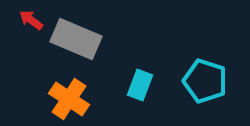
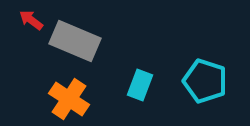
gray rectangle: moved 1 px left, 2 px down
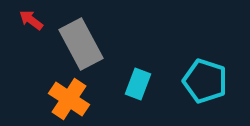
gray rectangle: moved 6 px right, 3 px down; rotated 39 degrees clockwise
cyan rectangle: moved 2 px left, 1 px up
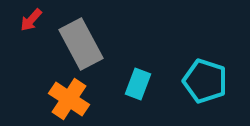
red arrow: rotated 85 degrees counterclockwise
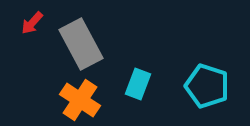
red arrow: moved 1 px right, 3 px down
cyan pentagon: moved 2 px right, 5 px down
orange cross: moved 11 px right, 1 px down
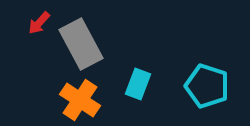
red arrow: moved 7 px right
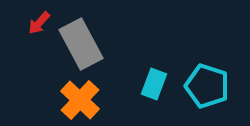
cyan rectangle: moved 16 px right
orange cross: rotated 9 degrees clockwise
